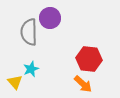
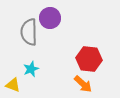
yellow triangle: moved 2 px left, 3 px down; rotated 28 degrees counterclockwise
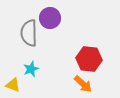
gray semicircle: moved 1 px down
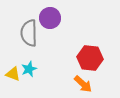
red hexagon: moved 1 px right, 1 px up
cyan star: moved 2 px left
yellow triangle: moved 11 px up
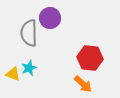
cyan star: moved 1 px up
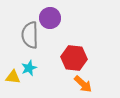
gray semicircle: moved 1 px right, 2 px down
red hexagon: moved 16 px left
yellow triangle: moved 3 px down; rotated 14 degrees counterclockwise
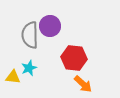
purple circle: moved 8 px down
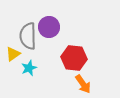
purple circle: moved 1 px left, 1 px down
gray semicircle: moved 2 px left, 1 px down
yellow triangle: moved 23 px up; rotated 42 degrees counterclockwise
orange arrow: rotated 12 degrees clockwise
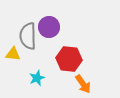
yellow triangle: rotated 42 degrees clockwise
red hexagon: moved 5 px left, 1 px down
cyan star: moved 8 px right, 10 px down
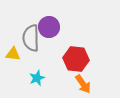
gray semicircle: moved 3 px right, 2 px down
red hexagon: moved 7 px right
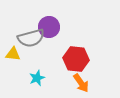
gray semicircle: rotated 104 degrees counterclockwise
orange arrow: moved 2 px left, 1 px up
